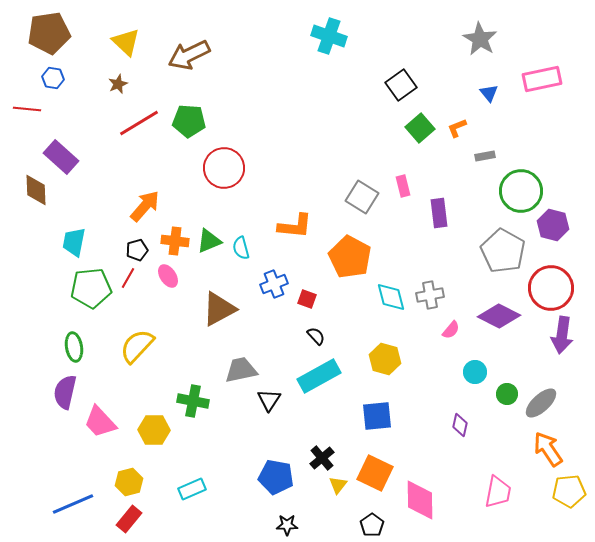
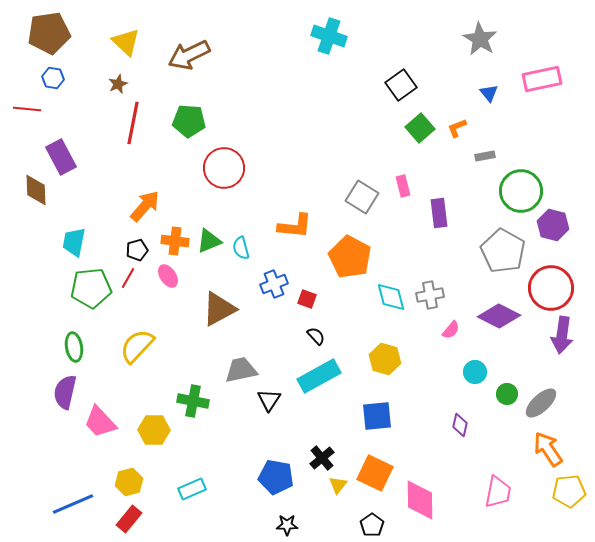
red line at (139, 123): moved 6 px left; rotated 48 degrees counterclockwise
purple rectangle at (61, 157): rotated 20 degrees clockwise
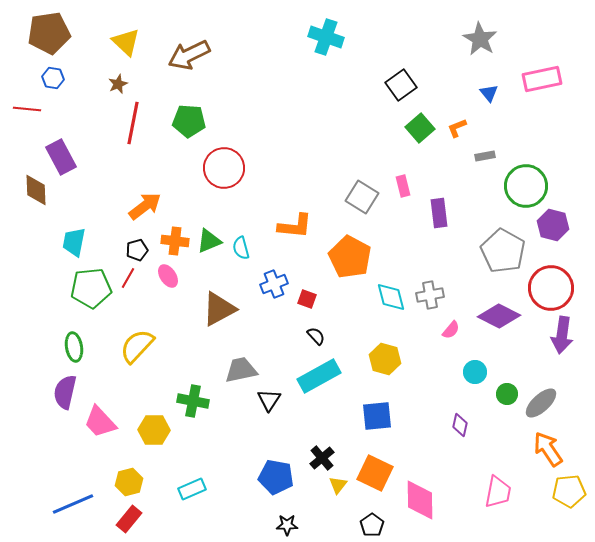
cyan cross at (329, 36): moved 3 px left, 1 px down
green circle at (521, 191): moved 5 px right, 5 px up
orange arrow at (145, 206): rotated 12 degrees clockwise
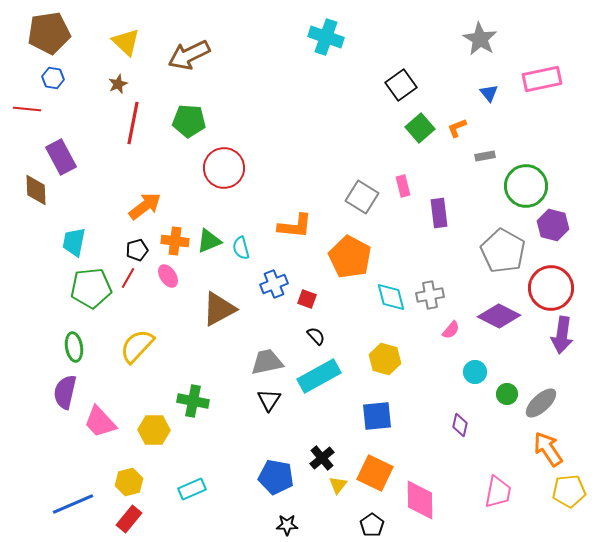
gray trapezoid at (241, 370): moved 26 px right, 8 px up
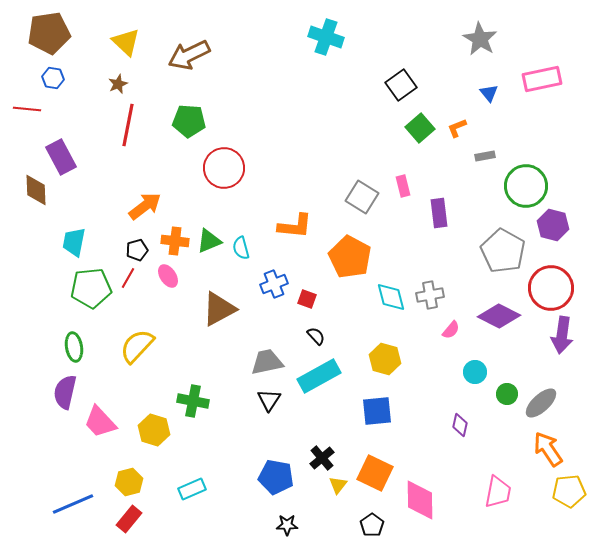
red line at (133, 123): moved 5 px left, 2 px down
blue square at (377, 416): moved 5 px up
yellow hexagon at (154, 430): rotated 16 degrees clockwise
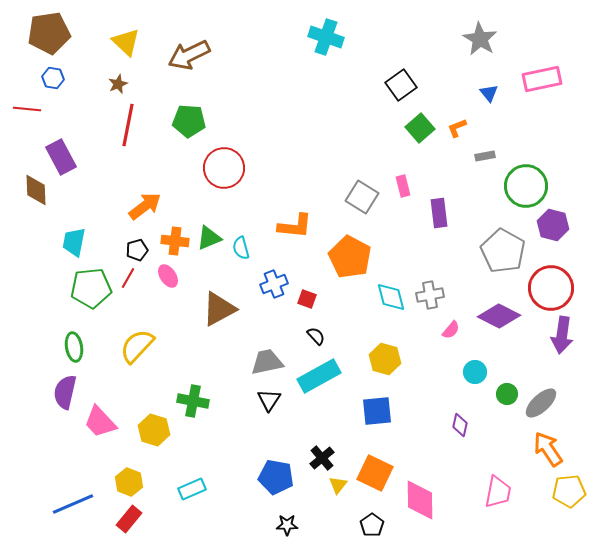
green triangle at (209, 241): moved 3 px up
yellow hexagon at (129, 482): rotated 24 degrees counterclockwise
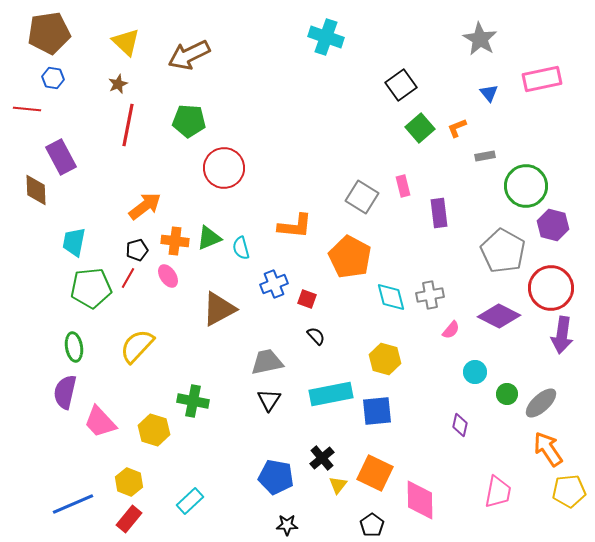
cyan rectangle at (319, 376): moved 12 px right, 18 px down; rotated 18 degrees clockwise
cyan rectangle at (192, 489): moved 2 px left, 12 px down; rotated 20 degrees counterclockwise
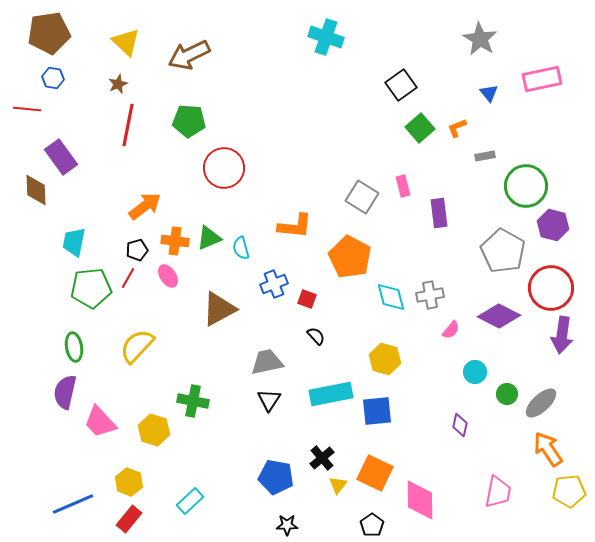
purple rectangle at (61, 157): rotated 8 degrees counterclockwise
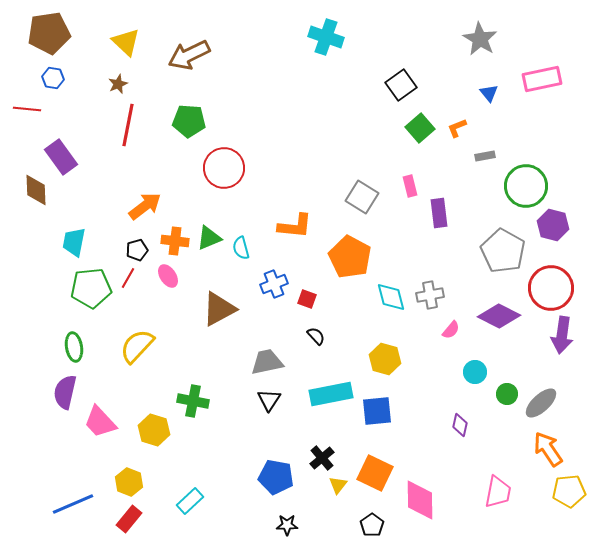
pink rectangle at (403, 186): moved 7 px right
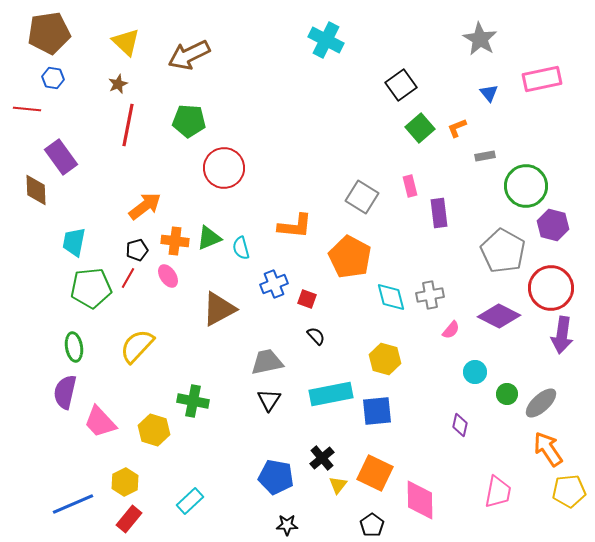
cyan cross at (326, 37): moved 3 px down; rotated 8 degrees clockwise
yellow hexagon at (129, 482): moved 4 px left; rotated 12 degrees clockwise
